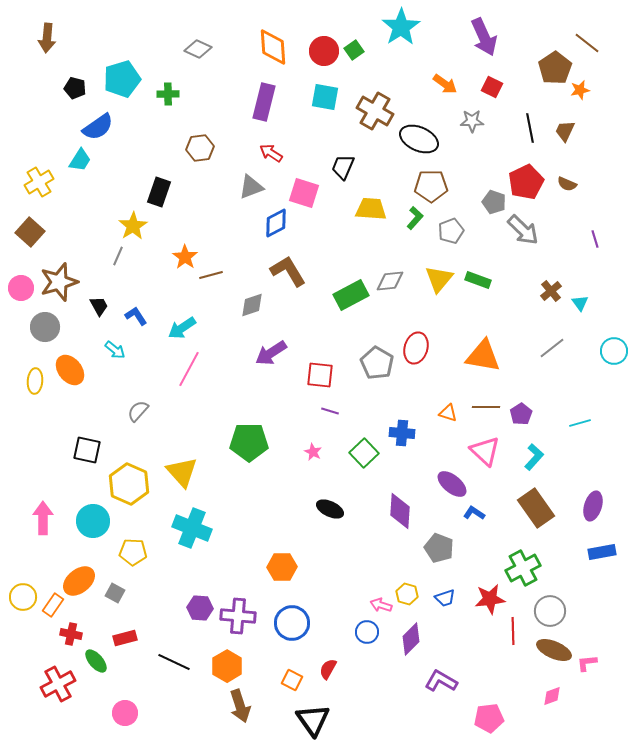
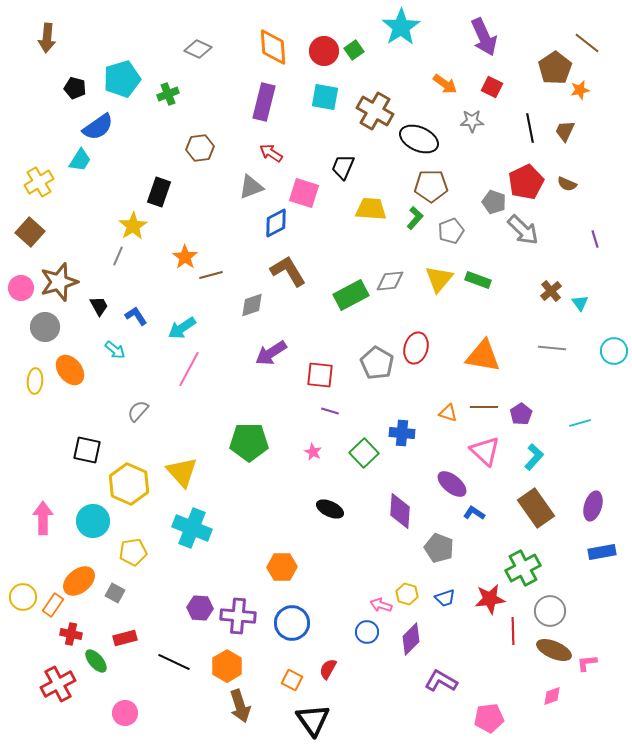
green cross at (168, 94): rotated 20 degrees counterclockwise
gray line at (552, 348): rotated 44 degrees clockwise
brown line at (486, 407): moved 2 px left
yellow pentagon at (133, 552): rotated 12 degrees counterclockwise
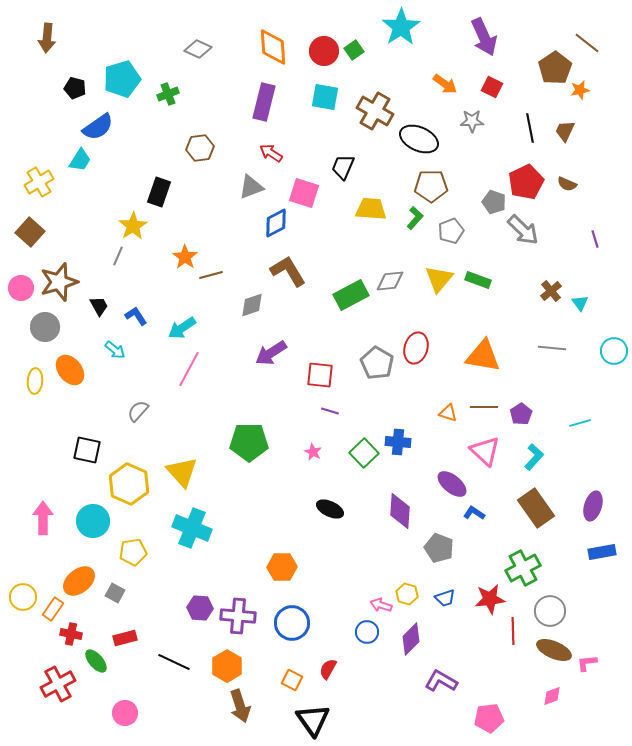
blue cross at (402, 433): moved 4 px left, 9 px down
orange rectangle at (53, 605): moved 4 px down
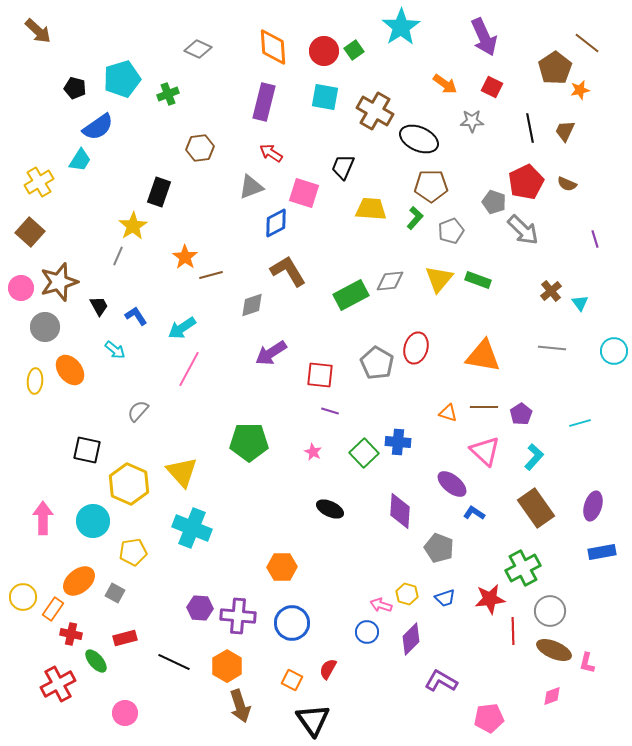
brown arrow at (47, 38): moved 9 px left, 7 px up; rotated 52 degrees counterclockwise
pink L-shape at (587, 663): rotated 70 degrees counterclockwise
